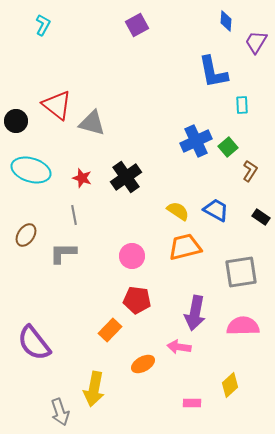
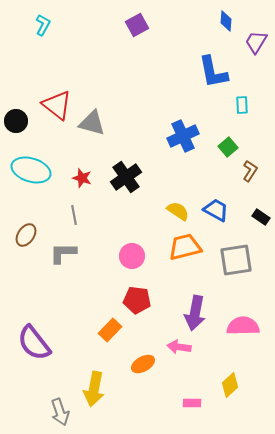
blue cross: moved 13 px left, 5 px up
gray square: moved 5 px left, 12 px up
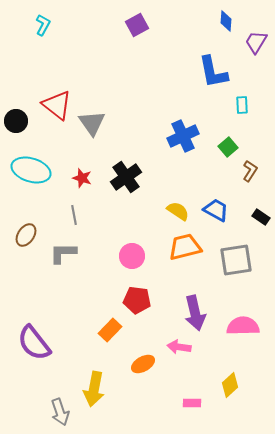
gray triangle: rotated 40 degrees clockwise
purple arrow: rotated 24 degrees counterclockwise
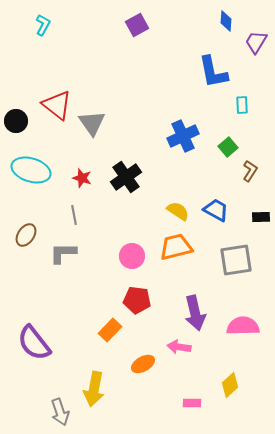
black rectangle: rotated 36 degrees counterclockwise
orange trapezoid: moved 9 px left
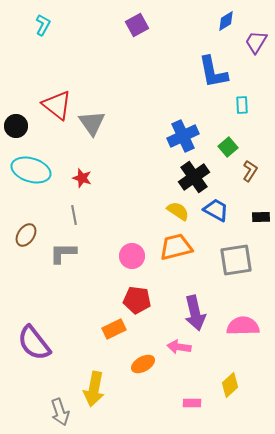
blue diamond: rotated 55 degrees clockwise
black circle: moved 5 px down
black cross: moved 68 px right
orange rectangle: moved 4 px right, 1 px up; rotated 20 degrees clockwise
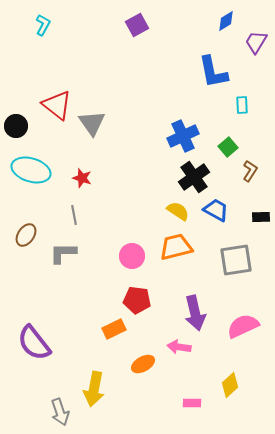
pink semicircle: rotated 24 degrees counterclockwise
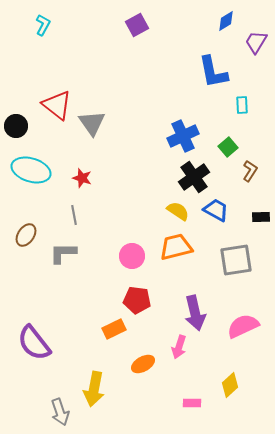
pink arrow: rotated 80 degrees counterclockwise
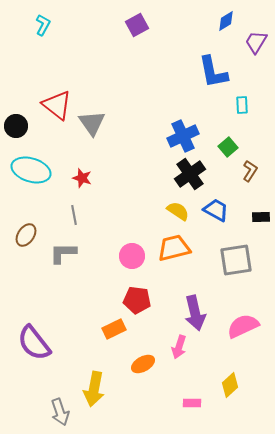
black cross: moved 4 px left, 3 px up
orange trapezoid: moved 2 px left, 1 px down
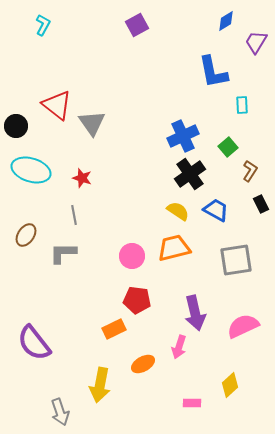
black rectangle: moved 13 px up; rotated 66 degrees clockwise
yellow arrow: moved 6 px right, 4 px up
